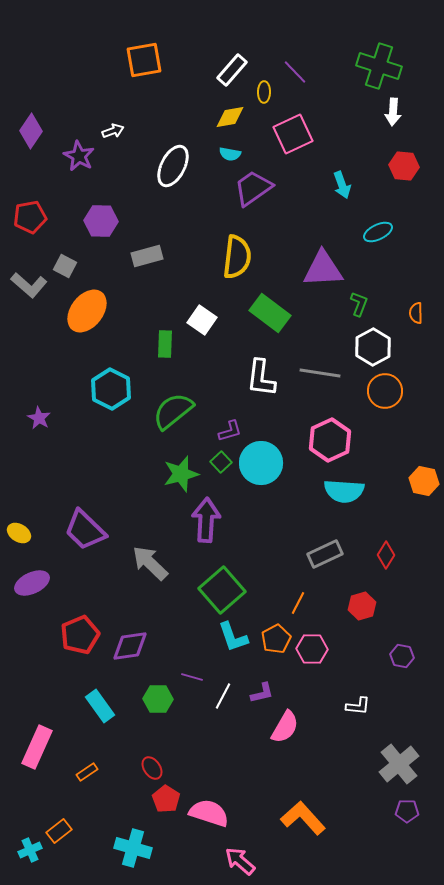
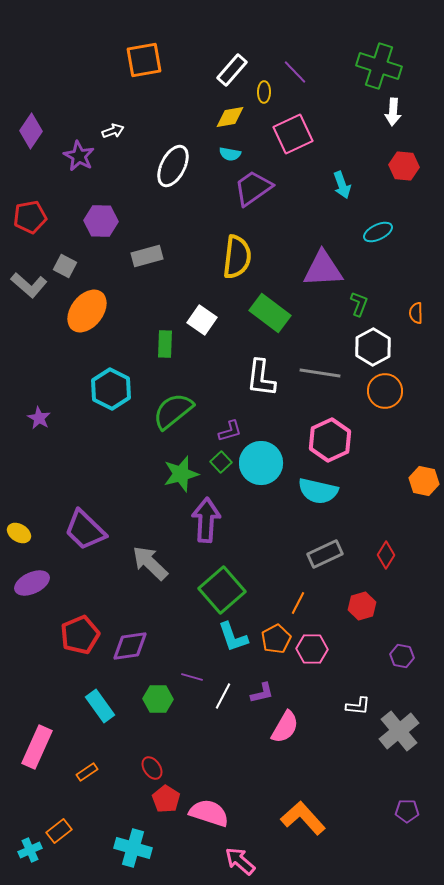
cyan semicircle at (344, 491): moved 26 px left; rotated 9 degrees clockwise
gray cross at (399, 764): moved 33 px up
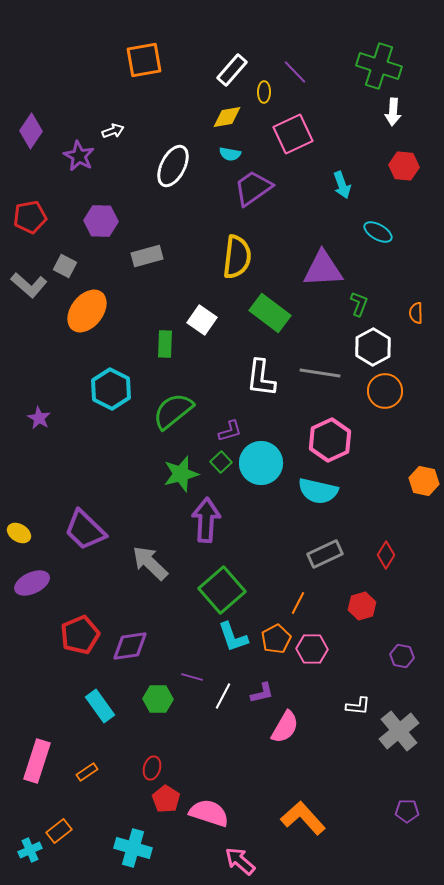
yellow diamond at (230, 117): moved 3 px left
cyan ellipse at (378, 232): rotated 56 degrees clockwise
pink rectangle at (37, 747): moved 14 px down; rotated 6 degrees counterclockwise
red ellipse at (152, 768): rotated 50 degrees clockwise
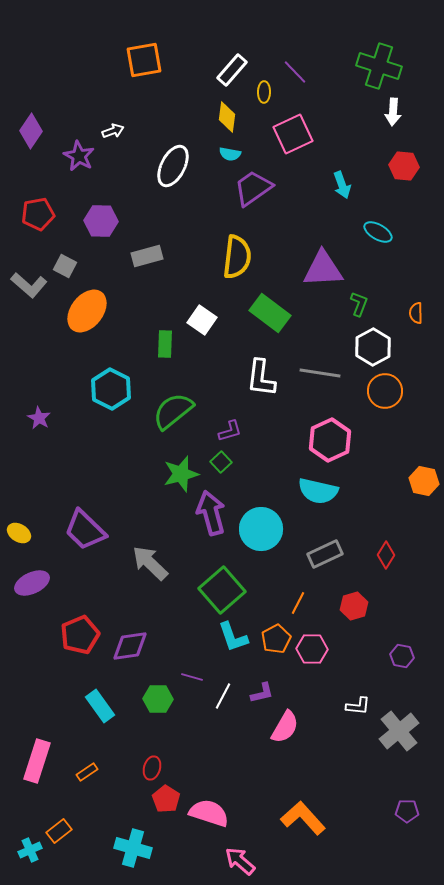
yellow diamond at (227, 117): rotated 72 degrees counterclockwise
red pentagon at (30, 217): moved 8 px right, 3 px up
cyan circle at (261, 463): moved 66 px down
purple arrow at (206, 520): moved 5 px right, 7 px up; rotated 18 degrees counterclockwise
red hexagon at (362, 606): moved 8 px left
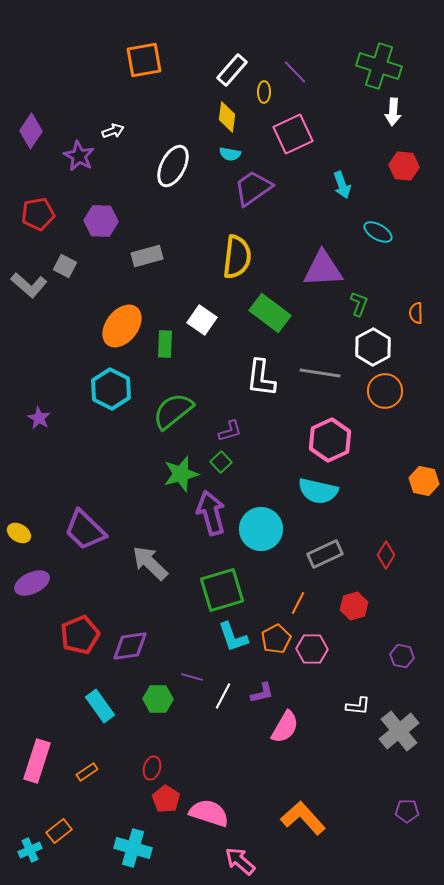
orange ellipse at (87, 311): moved 35 px right, 15 px down
green square at (222, 590): rotated 24 degrees clockwise
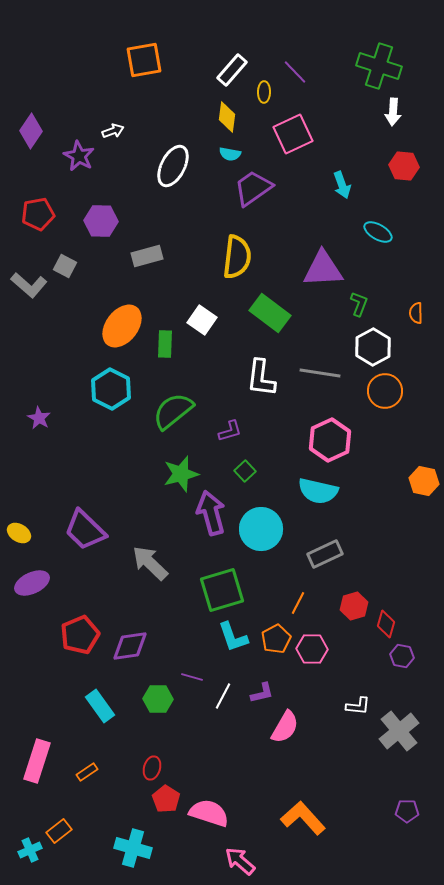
green square at (221, 462): moved 24 px right, 9 px down
red diamond at (386, 555): moved 69 px down; rotated 16 degrees counterclockwise
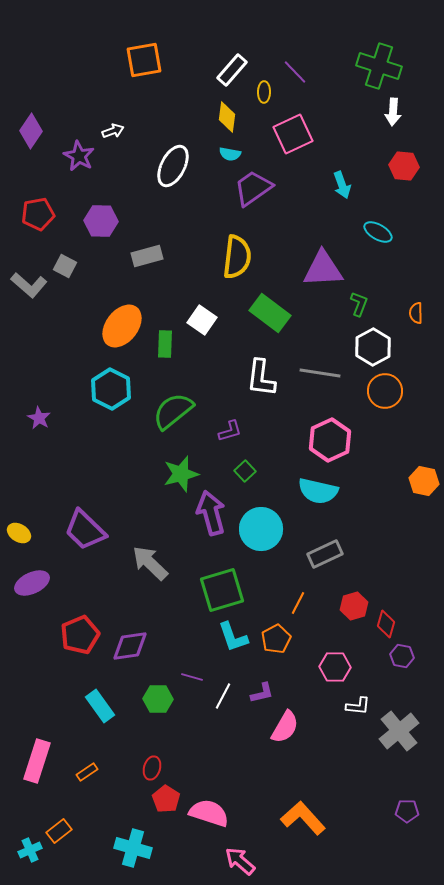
pink hexagon at (312, 649): moved 23 px right, 18 px down
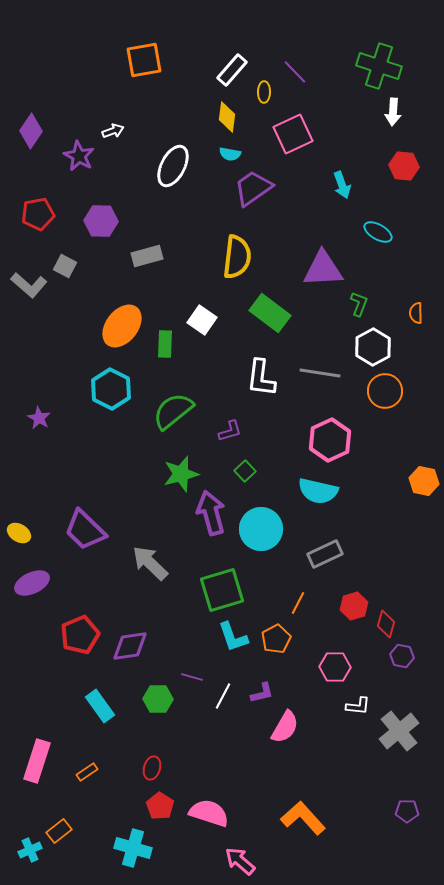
red pentagon at (166, 799): moved 6 px left, 7 px down
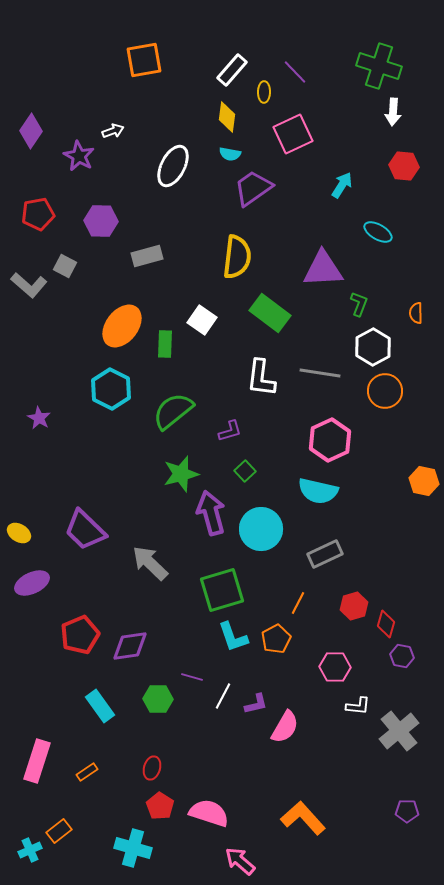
cyan arrow at (342, 185): rotated 128 degrees counterclockwise
purple L-shape at (262, 693): moved 6 px left, 11 px down
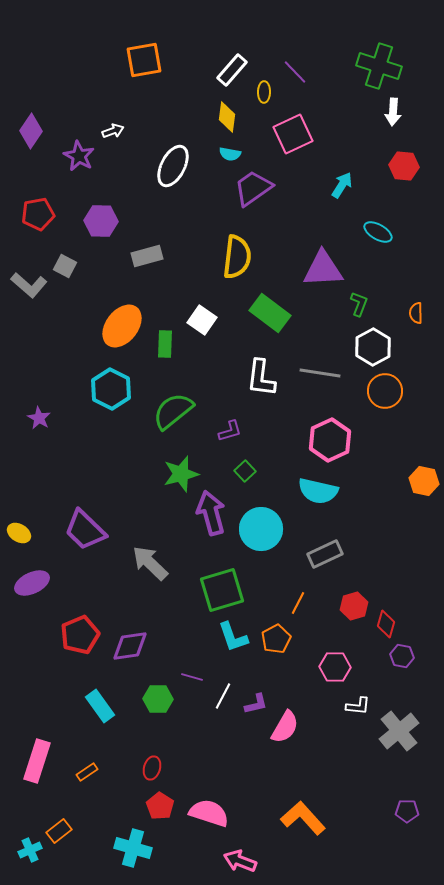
pink arrow at (240, 861): rotated 20 degrees counterclockwise
